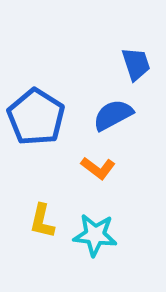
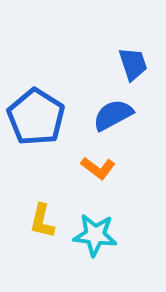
blue trapezoid: moved 3 px left
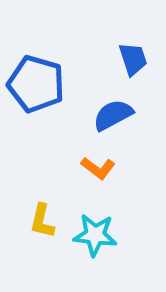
blue trapezoid: moved 5 px up
blue pentagon: moved 33 px up; rotated 16 degrees counterclockwise
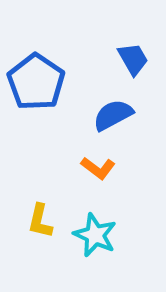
blue trapezoid: rotated 12 degrees counterclockwise
blue pentagon: moved 2 px up; rotated 18 degrees clockwise
yellow L-shape: moved 2 px left
cyan star: rotated 18 degrees clockwise
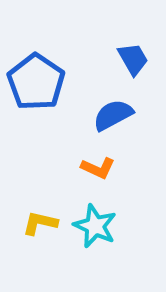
orange L-shape: rotated 12 degrees counterclockwise
yellow L-shape: moved 2 px down; rotated 90 degrees clockwise
cyan star: moved 9 px up
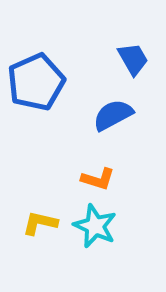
blue pentagon: rotated 14 degrees clockwise
orange L-shape: moved 11 px down; rotated 8 degrees counterclockwise
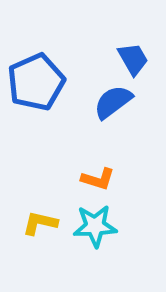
blue semicircle: moved 13 px up; rotated 9 degrees counterclockwise
cyan star: rotated 27 degrees counterclockwise
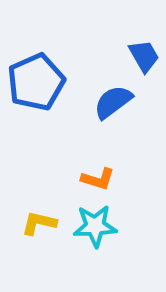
blue trapezoid: moved 11 px right, 3 px up
yellow L-shape: moved 1 px left
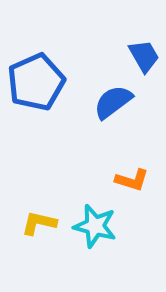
orange L-shape: moved 34 px right, 1 px down
cyan star: rotated 18 degrees clockwise
